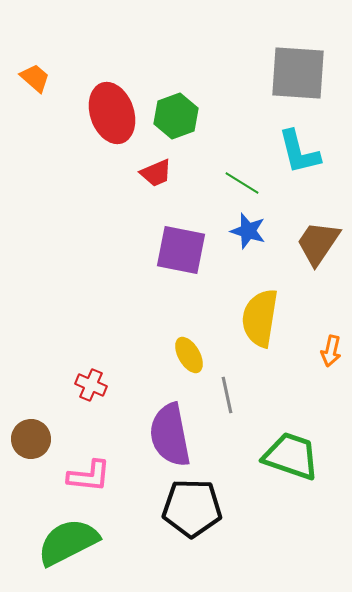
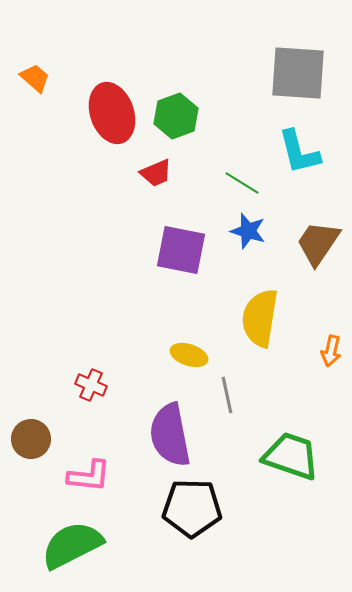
yellow ellipse: rotated 42 degrees counterclockwise
green semicircle: moved 4 px right, 3 px down
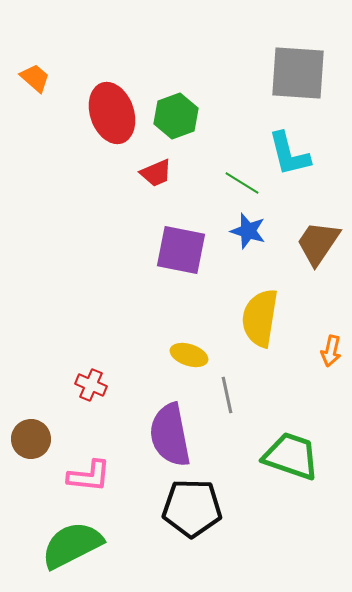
cyan L-shape: moved 10 px left, 2 px down
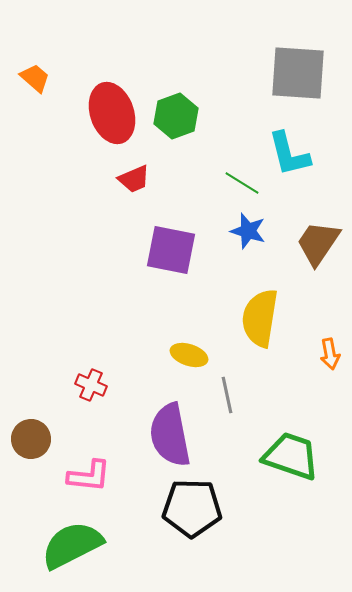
red trapezoid: moved 22 px left, 6 px down
purple square: moved 10 px left
orange arrow: moved 1 px left, 3 px down; rotated 24 degrees counterclockwise
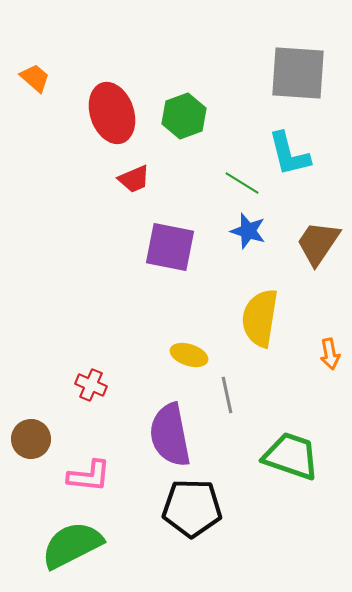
green hexagon: moved 8 px right
purple square: moved 1 px left, 3 px up
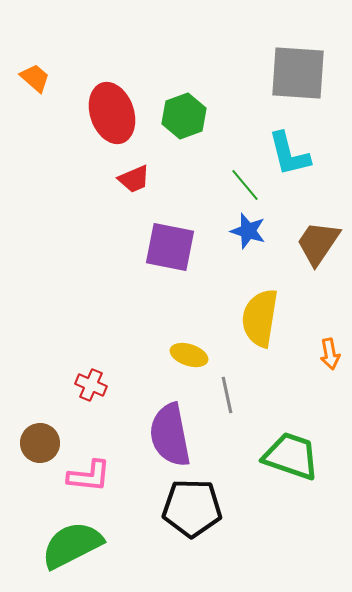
green line: moved 3 px right, 2 px down; rotated 18 degrees clockwise
brown circle: moved 9 px right, 4 px down
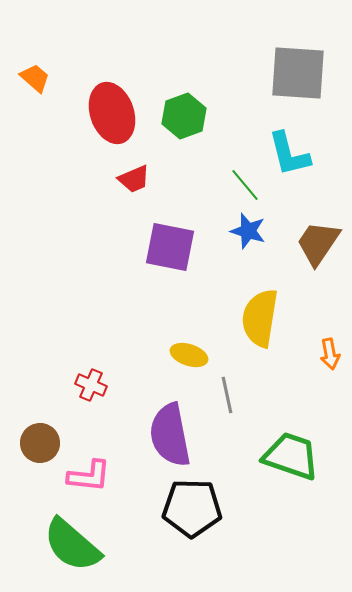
green semicircle: rotated 112 degrees counterclockwise
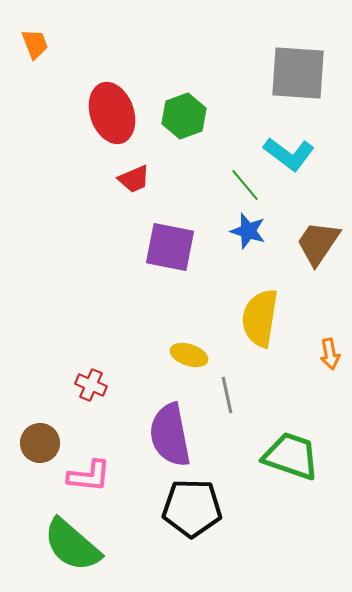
orange trapezoid: moved 34 px up; rotated 28 degrees clockwise
cyan L-shape: rotated 39 degrees counterclockwise
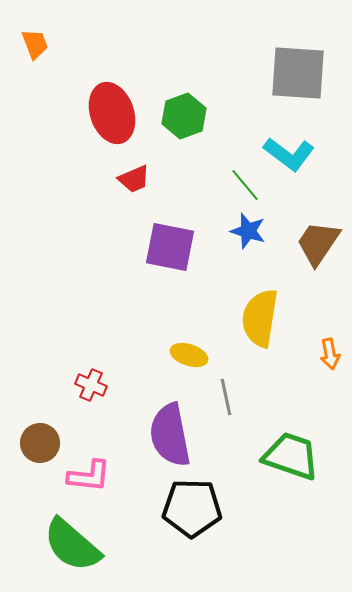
gray line: moved 1 px left, 2 px down
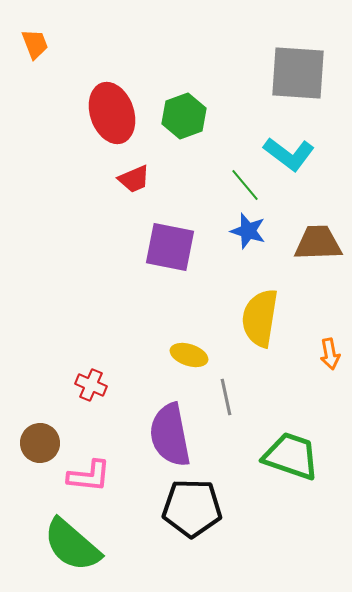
brown trapezoid: rotated 54 degrees clockwise
